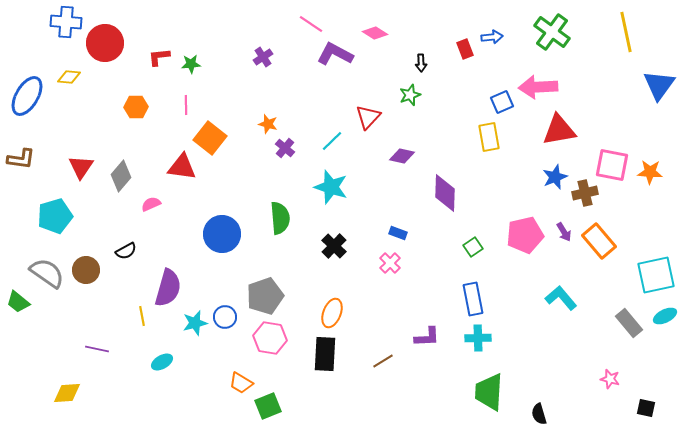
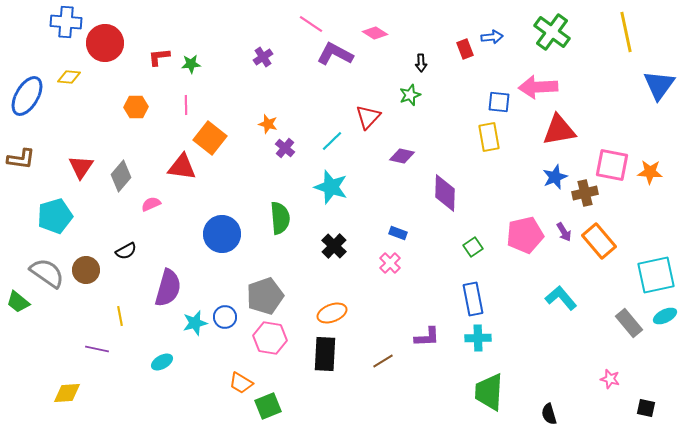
blue square at (502, 102): moved 3 px left; rotated 30 degrees clockwise
orange ellipse at (332, 313): rotated 48 degrees clockwise
yellow line at (142, 316): moved 22 px left
black semicircle at (539, 414): moved 10 px right
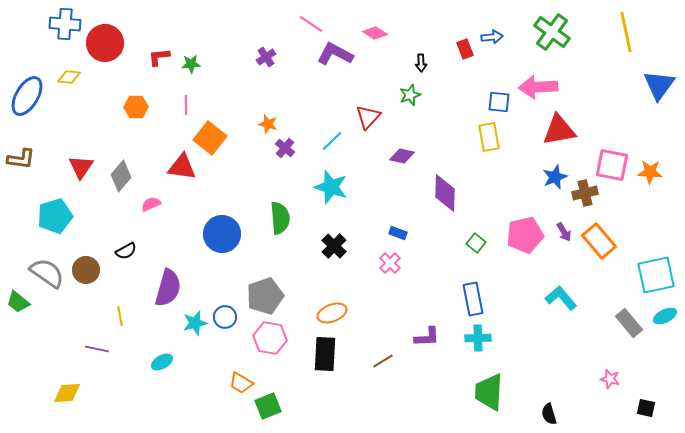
blue cross at (66, 22): moved 1 px left, 2 px down
purple cross at (263, 57): moved 3 px right
green square at (473, 247): moved 3 px right, 4 px up; rotated 18 degrees counterclockwise
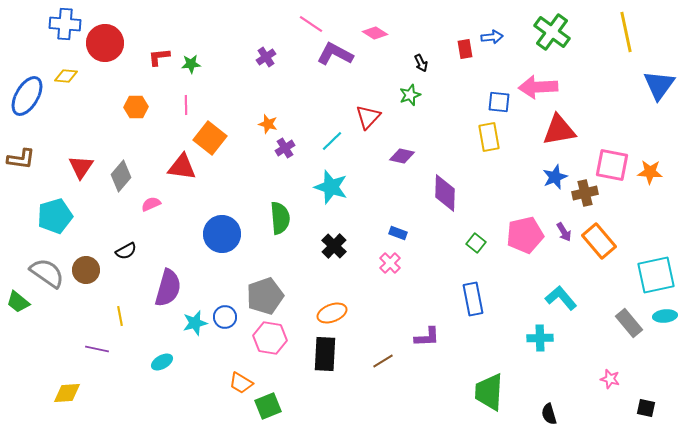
red rectangle at (465, 49): rotated 12 degrees clockwise
black arrow at (421, 63): rotated 24 degrees counterclockwise
yellow diamond at (69, 77): moved 3 px left, 1 px up
purple cross at (285, 148): rotated 18 degrees clockwise
cyan ellipse at (665, 316): rotated 20 degrees clockwise
cyan cross at (478, 338): moved 62 px right
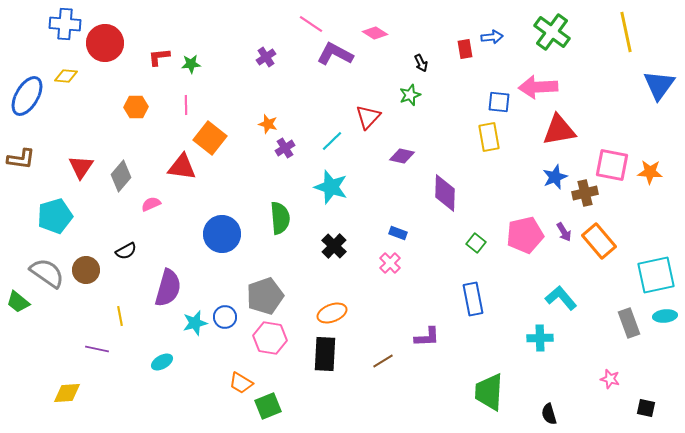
gray rectangle at (629, 323): rotated 20 degrees clockwise
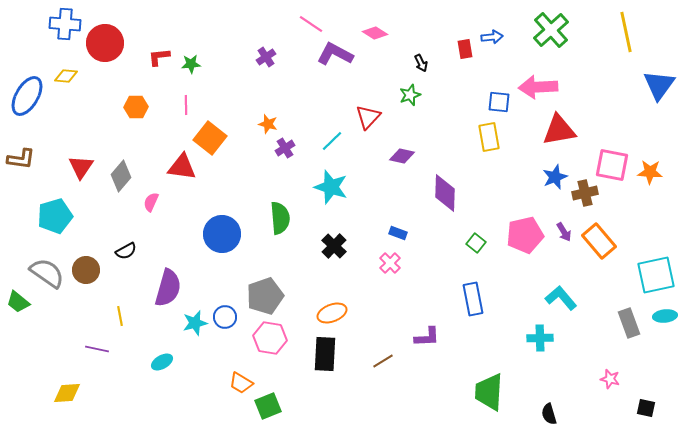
green cross at (552, 32): moved 1 px left, 2 px up; rotated 12 degrees clockwise
pink semicircle at (151, 204): moved 2 px up; rotated 42 degrees counterclockwise
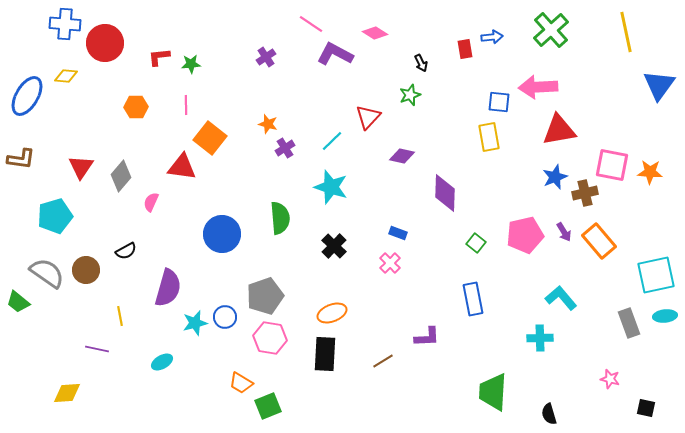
green trapezoid at (489, 392): moved 4 px right
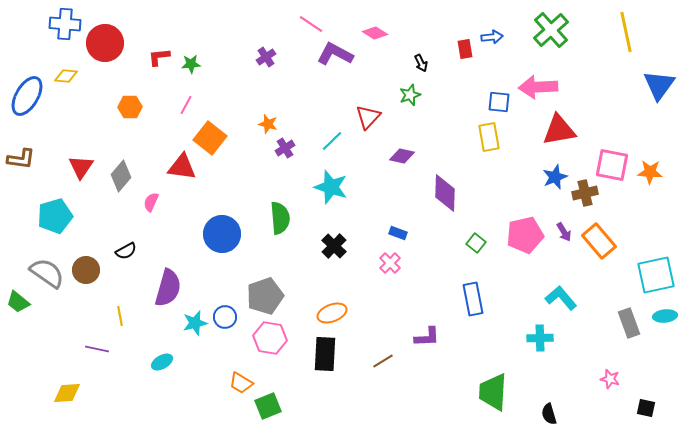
pink line at (186, 105): rotated 30 degrees clockwise
orange hexagon at (136, 107): moved 6 px left
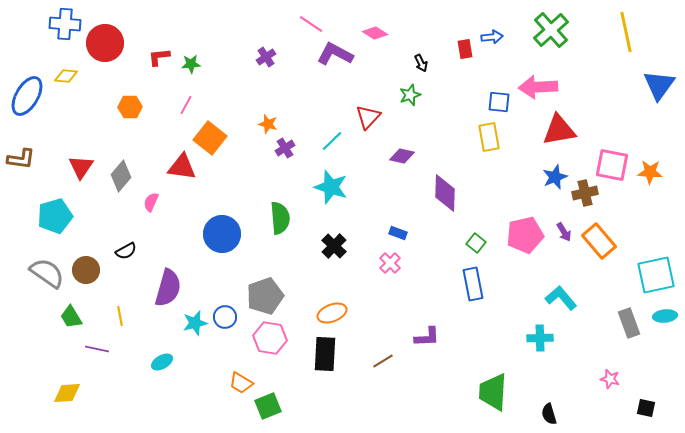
blue rectangle at (473, 299): moved 15 px up
green trapezoid at (18, 302): moved 53 px right, 15 px down; rotated 20 degrees clockwise
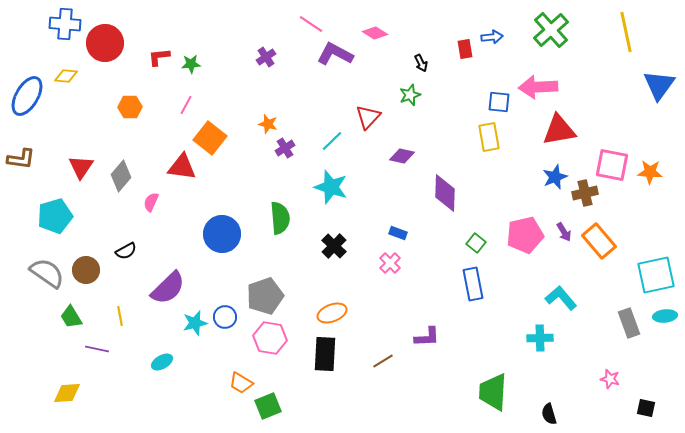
purple semicircle at (168, 288): rotated 30 degrees clockwise
